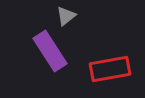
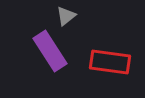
red rectangle: moved 7 px up; rotated 18 degrees clockwise
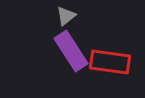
purple rectangle: moved 21 px right
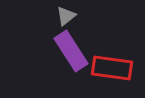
red rectangle: moved 2 px right, 6 px down
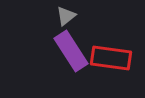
red rectangle: moved 1 px left, 10 px up
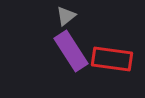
red rectangle: moved 1 px right, 1 px down
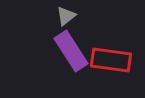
red rectangle: moved 1 px left, 1 px down
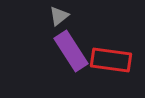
gray triangle: moved 7 px left
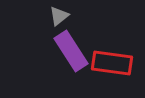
red rectangle: moved 1 px right, 3 px down
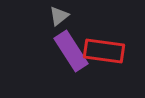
red rectangle: moved 8 px left, 12 px up
